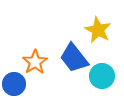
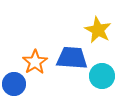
blue trapezoid: moved 2 px left; rotated 132 degrees clockwise
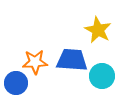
blue trapezoid: moved 2 px down
orange star: rotated 30 degrees clockwise
blue circle: moved 2 px right, 1 px up
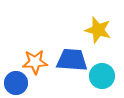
yellow star: rotated 12 degrees counterclockwise
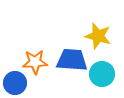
yellow star: moved 6 px down
cyan circle: moved 2 px up
blue circle: moved 1 px left
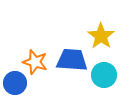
yellow star: moved 3 px right; rotated 20 degrees clockwise
orange star: rotated 20 degrees clockwise
cyan circle: moved 2 px right, 1 px down
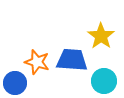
orange star: moved 2 px right
cyan circle: moved 6 px down
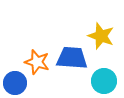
yellow star: rotated 16 degrees counterclockwise
blue trapezoid: moved 2 px up
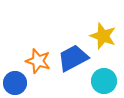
yellow star: moved 2 px right
blue trapezoid: moved 1 px right; rotated 32 degrees counterclockwise
orange star: moved 1 px right, 1 px up
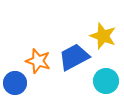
blue trapezoid: moved 1 px right, 1 px up
cyan circle: moved 2 px right
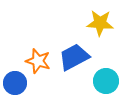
yellow star: moved 3 px left, 13 px up; rotated 16 degrees counterclockwise
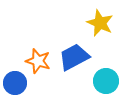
yellow star: rotated 20 degrees clockwise
